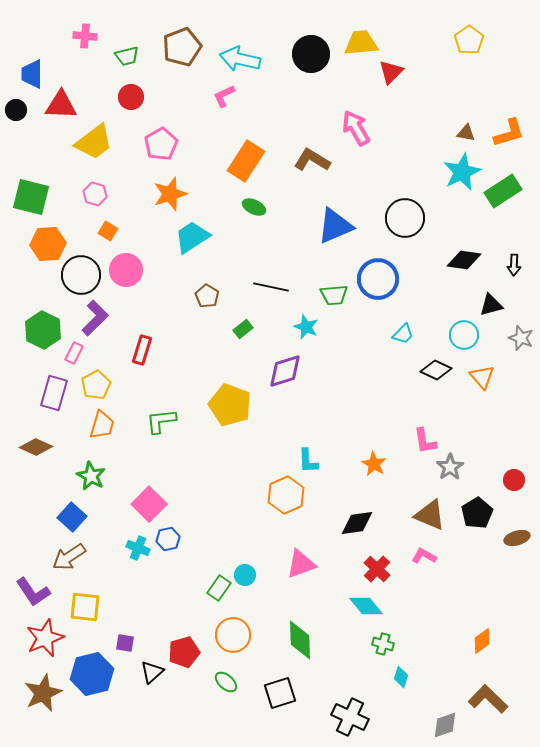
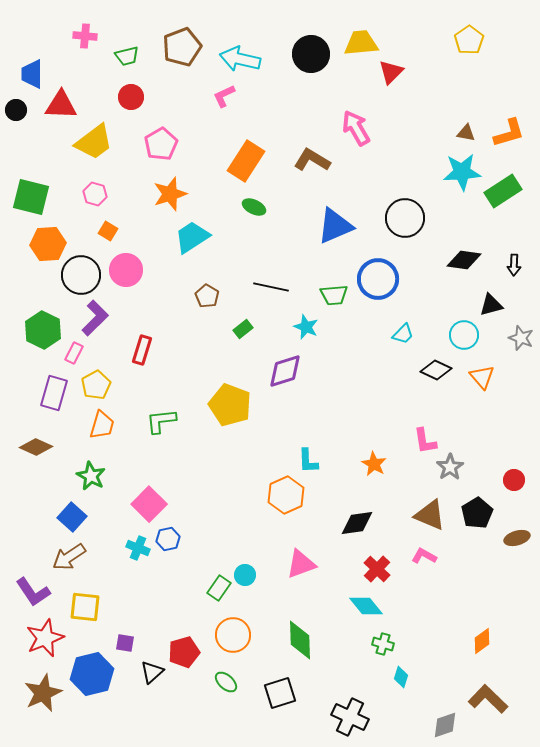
cyan star at (462, 172): rotated 21 degrees clockwise
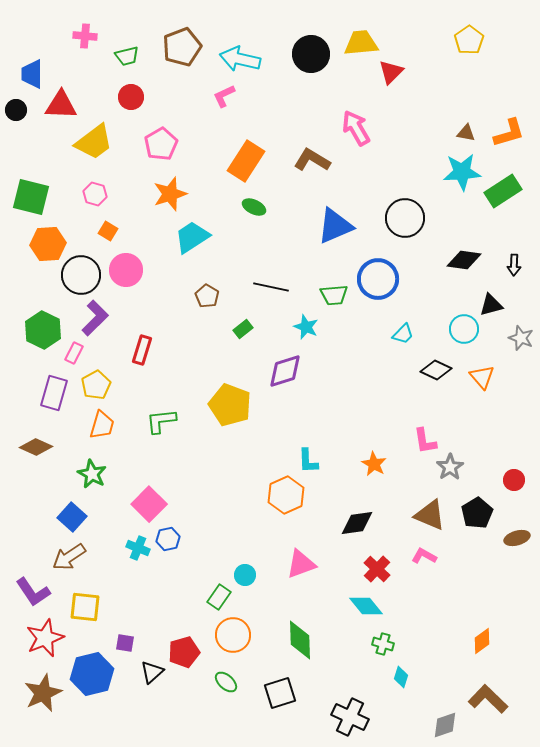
cyan circle at (464, 335): moved 6 px up
green star at (91, 476): moved 1 px right, 2 px up
green rectangle at (219, 588): moved 9 px down
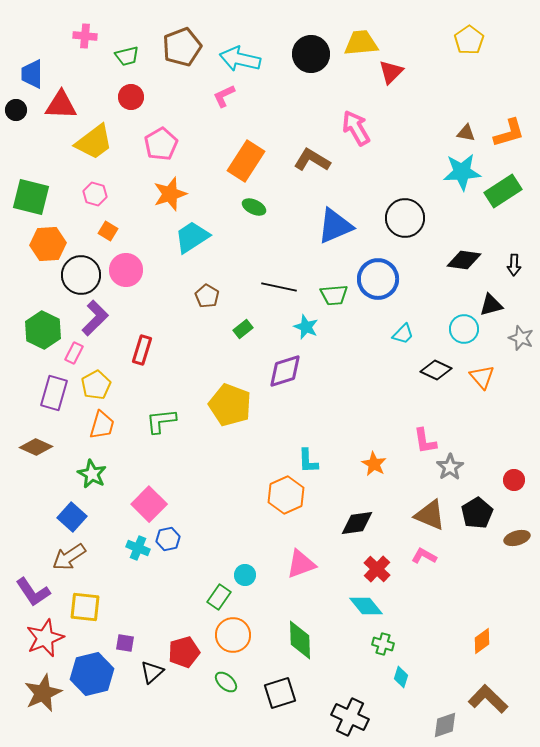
black line at (271, 287): moved 8 px right
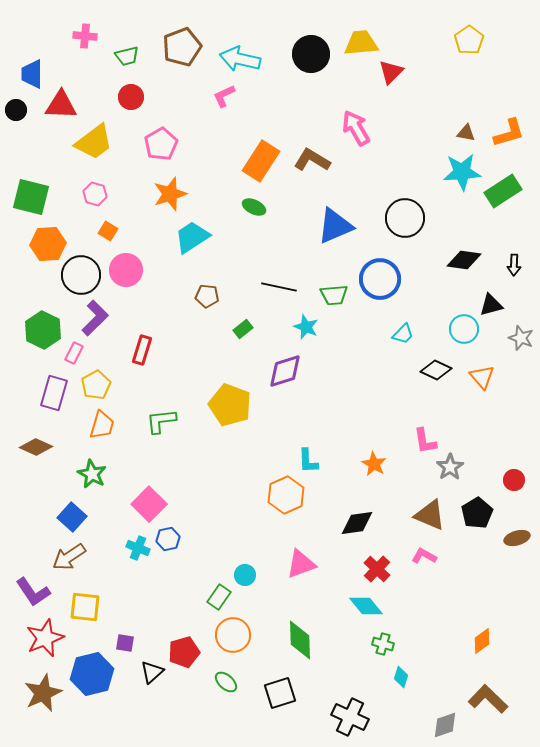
orange rectangle at (246, 161): moved 15 px right
blue circle at (378, 279): moved 2 px right
brown pentagon at (207, 296): rotated 25 degrees counterclockwise
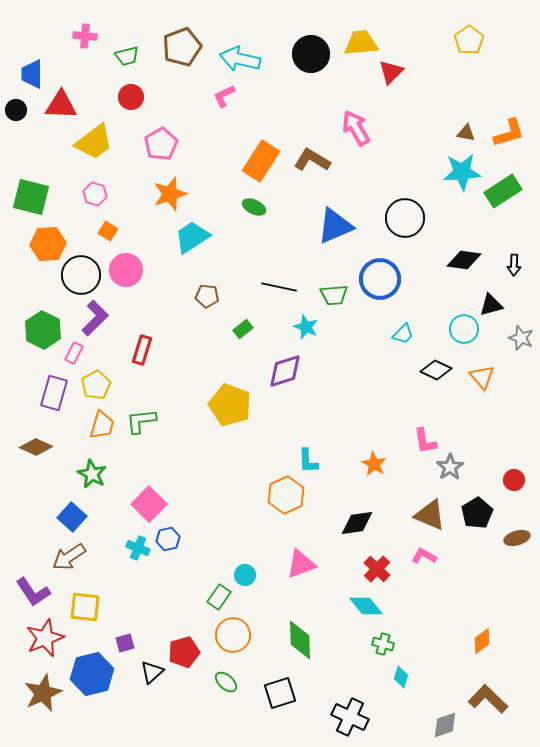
green L-shape at (161, 421): moved 20 px left
purple square at (125, 643): rotated 24 degrees counterclockwise
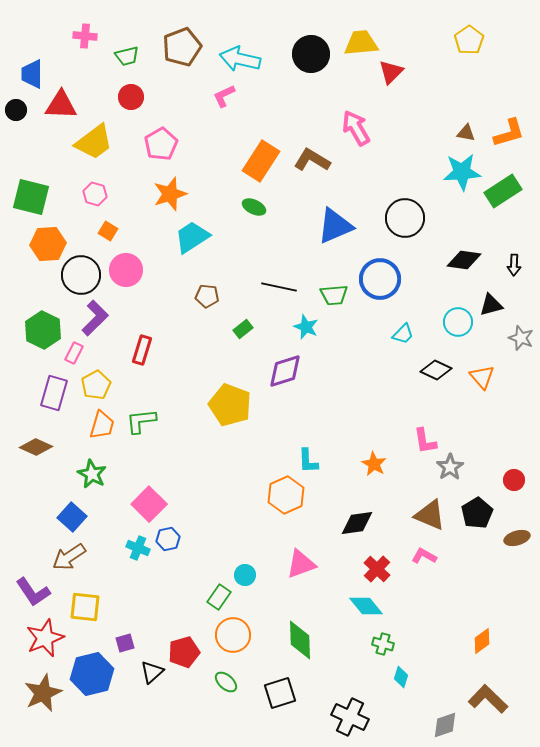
cyan circle at (464, 329): moved 6 px left, 7 px up
